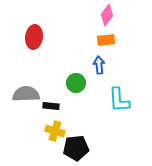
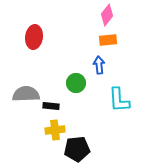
orange rectangle: moved 2 px right
yellow cross: moved 1 px up; rotated 24 degrees counterclockwise
black pentagon: moved 1 px right, 1 px down
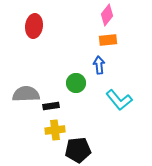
red ellipse: moved 11 px up
cyan L-shape: rotated 36 degrees counterclockwise
black rectangle: rotated 14 degrees counterclockwise
black pentagon: moved 1 px right, 1 px down
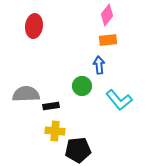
green circle: moved 6 px right, 3 px down
yellow cross: moved 1 px down; rotated 12 degrees clockwise
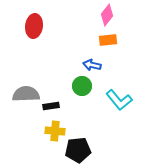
blue arrow: moved 7 px left; rotated 72 degrees counterclockwise
